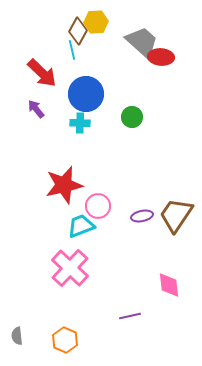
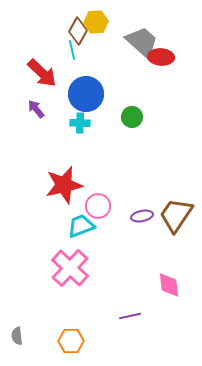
orange hexagon: moved 6 px right, 1 px down; rotated 25 degrees counterclockwise
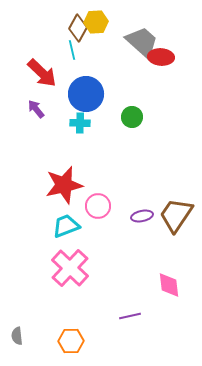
brown diamond: moved 3 px up
cyan trapezoid: moved 15 px left
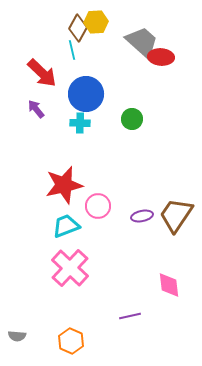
green circle: moved 2 px down
gray semicircle: rotated 78 degrees counterclockwise
orange hexagon: rotated 25 degrees clockwise
